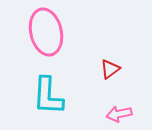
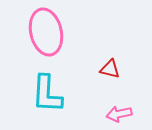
red triangle: rotated 50 degrees clockwise
cyan L-shape: moved 1 px left, 2 px up
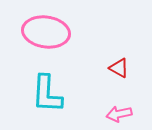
pink ellipse: rotated 69 degrees counterclockwise
red triangle: moved 9 px right, 1 px up; rotated 15 degrees clockwise
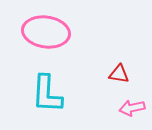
red triangle: moved 6 px down; rotated 20 degrees counterclockwise
pink arrow: moved 13 px right, 6 px up
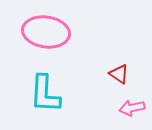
red triangle: rotated 25 degrees clockwise
cyan L-shape: moved 2 px left
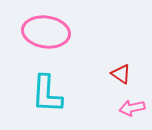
red triangle: moved 2 px right
cyan L-shape: moved 2 px right
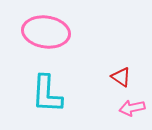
red triangle: moved 3 px down
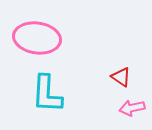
pink ellipse: moved 9 px left, 6 px down
